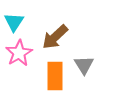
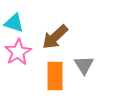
cyan triangle: moved 1 px down; rotated 45 degrees counterclockwise
pink star: moved 1 px left, 1 px up
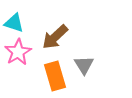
orange rectangle: rotated 16 degrees counterclockwise
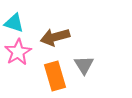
brown arrow: rotated 28 degrees clockwise
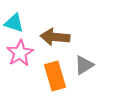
brown arrow: rotated 20 degrees clockwise
pink star: moved 2 px right, 1 px down
gray triangle: rotated 30 degrees clockwise
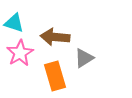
gray triangle: moved 7 px up
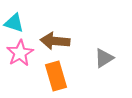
brown arrow: moved 4 px down
gray triangle: moved 20 px right
orange rectangle: moved 1 px right
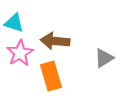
orange rectangle: moved 5 px left
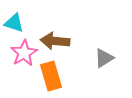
pink star: moved 4 px right
